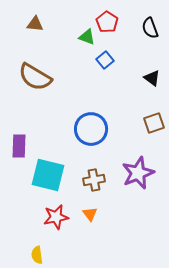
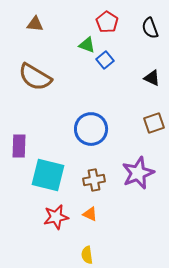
green triangle: moved 8 px down
black triangle: rotated 12 degrees counterclockwise
orange triangle: rotated 28 degrees counterclockwise
yellow semicircle: moved 50 px right
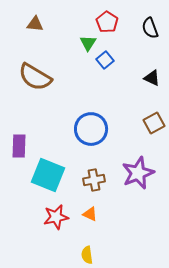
green triangle: moved 1 px right, 2 px up; rotated 42 degrees clockwise
brown square: rotated 10 degrees counterclockwise
cyan square: rotated 8 degrees clockwise
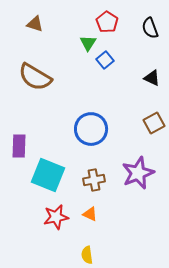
brown triangle: rotated 12 degrees clockwise
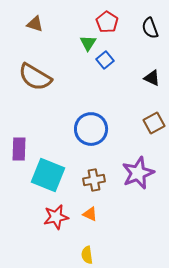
purple rectangle: moved 3 px down
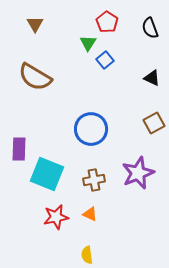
brown triangle: rotated 42 degrees clockwise
cyan square: moved 1 px left, 1 px up
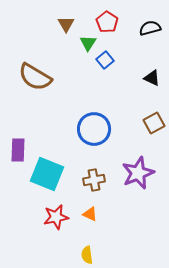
brown triangle: moved 31 px right
black semicircle: rotated 95 degrees clockwise
blue circle: moved 3 px right
purple rectangle: moved 1 px left, 1 px down
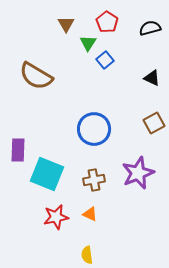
brown semicircle: moved 1 px right, 1 px up
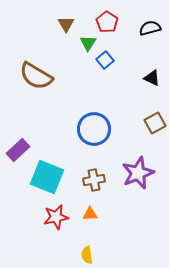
brown square: moved 1 px right
purple rectangle: rotated 45 degrees clockwise
cyan square: moved 3 px down
orange triangle: rotated 28 degrees counterclockwise
